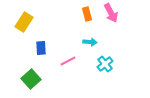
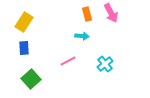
cyan arrow: moved 8 px left, 6 px up
blue rectangle: moved 17 px left
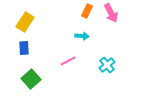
orange rectangle: moved 3 px up; rotated 40 degrees clockwise
yellow rectangle: moved 1 px right
cyan cross: moved 2 px right, 1 px down
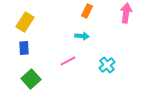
pink arrow: moved 15 px right; rotated 144 degrees counterclockwise
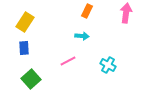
cyan cross: moved 1 px right; rotated 21 degrees counterclockwise
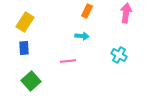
pink line: rotated 21 degrees clockwise
cyan cross: moved 11 px right, 10 px up
green square: moved 2 px down
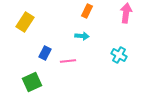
blue rectangle: moved 21 px right, 5 px down; rotated 32 degrees clockwise
green square: moved 1 px right, 1 px down; rotated 18 degrees clockwise
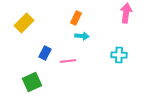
orange rectangle: moved 11 px left, 7 px down
yellow rectangle: moved 1 px left, 1 px down; rotated 12 degrees clockwise
cyan cross: rotated 28 degrees counterclockwise
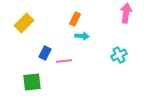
orange rectangle: moved 1 px left, 1 px down
cyan cross: rotated 28 degrees counterclockwise
pink line: moved 4 px left
green square: rotated 18 degrees clockwise
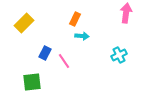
pink line: rotated 63 degrees clockwise
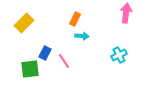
green square: moved 2 px left, 13 px up
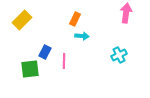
yellow rectangle: moved 2 px left, 3 px up
blue rectangle: moved 1 px up
pink line: rotated 35 degrees clockwise
